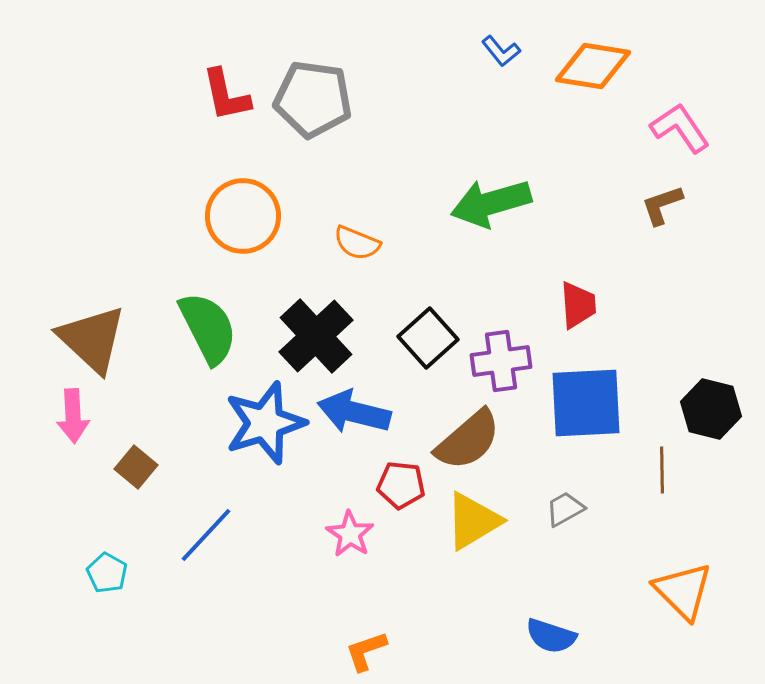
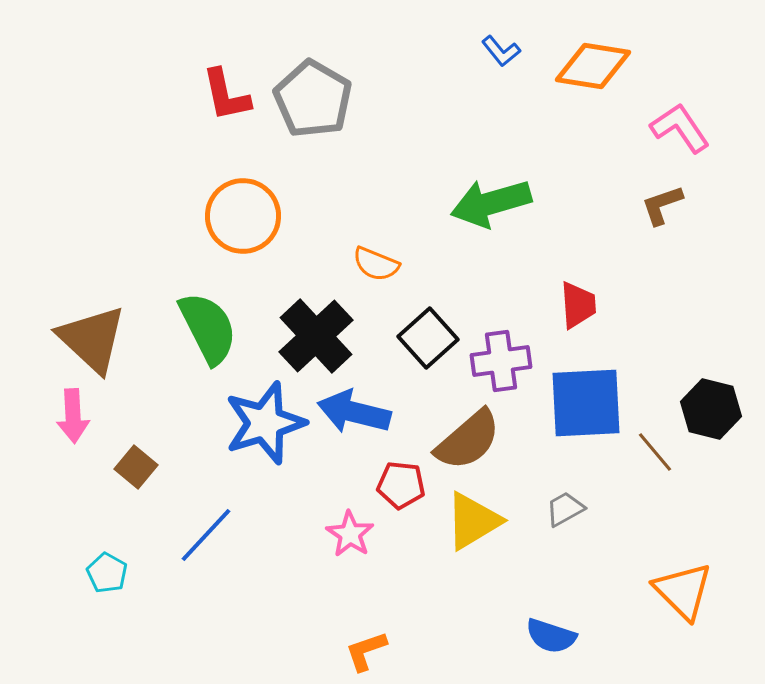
gray pentagon: rotated 22 degrees clockwise
orange semicircle: moved 19 px right, 21 px down
brown line: moved 7 px left, 18 px up; rotated 39 degrees counterclockwise
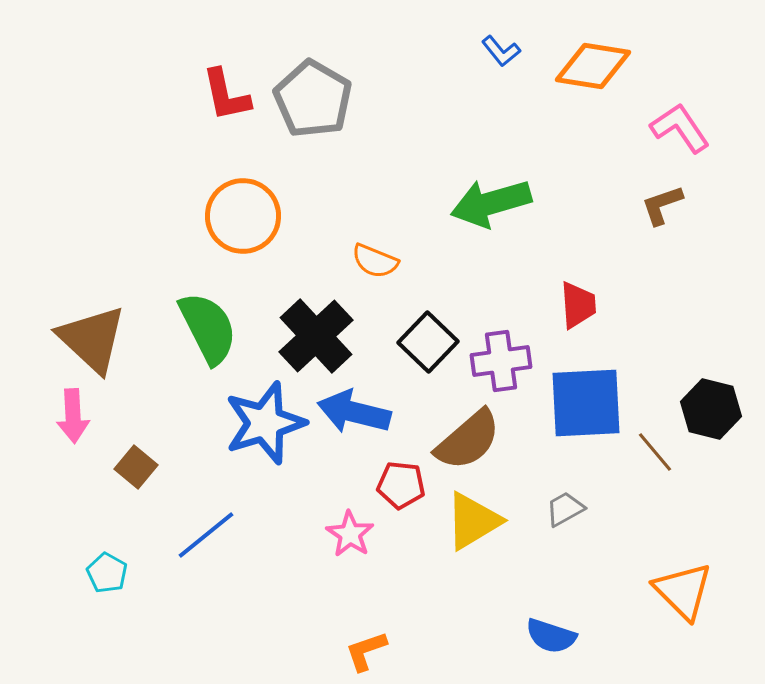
orange semicircle: moved 1 px left, 3 px up
black square: moved 4 px down; rotated 4 degrees counterclockwise
blue line: rotated 8 degrees clockwise
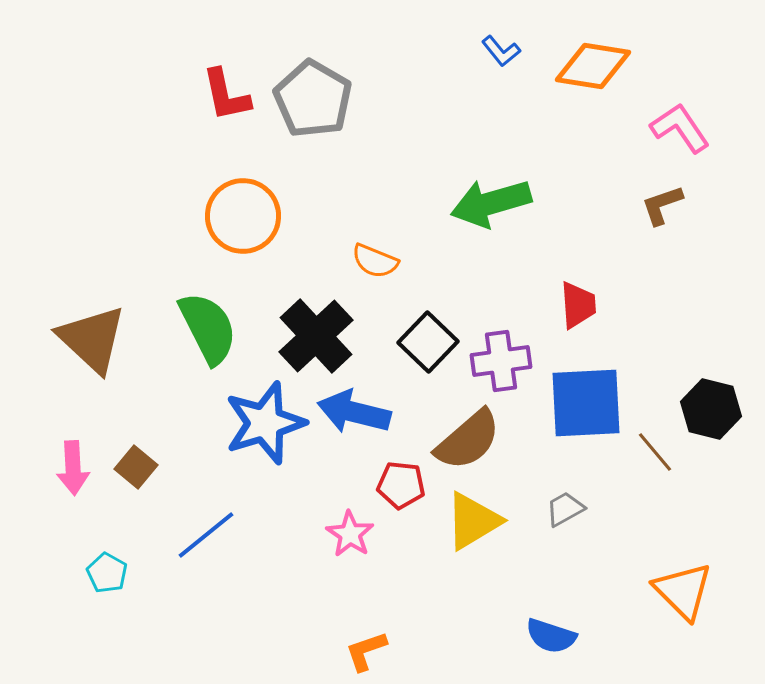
pink arrow: moved 52 px down
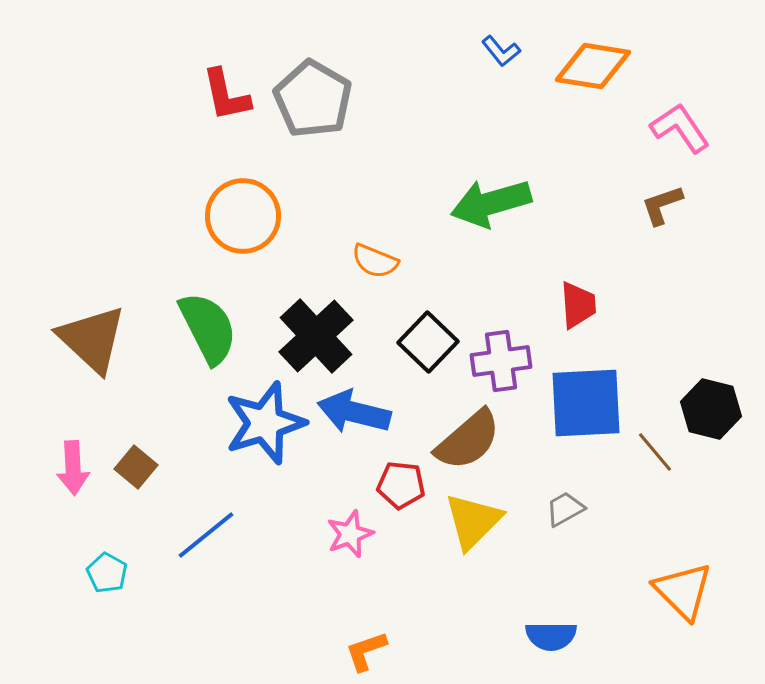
yellow triangle: rotated 14 degrees counterclockwise
pink star: rotated 18 degrees clockwise
blue semicircle: rotated 18 degrees counterclockwise
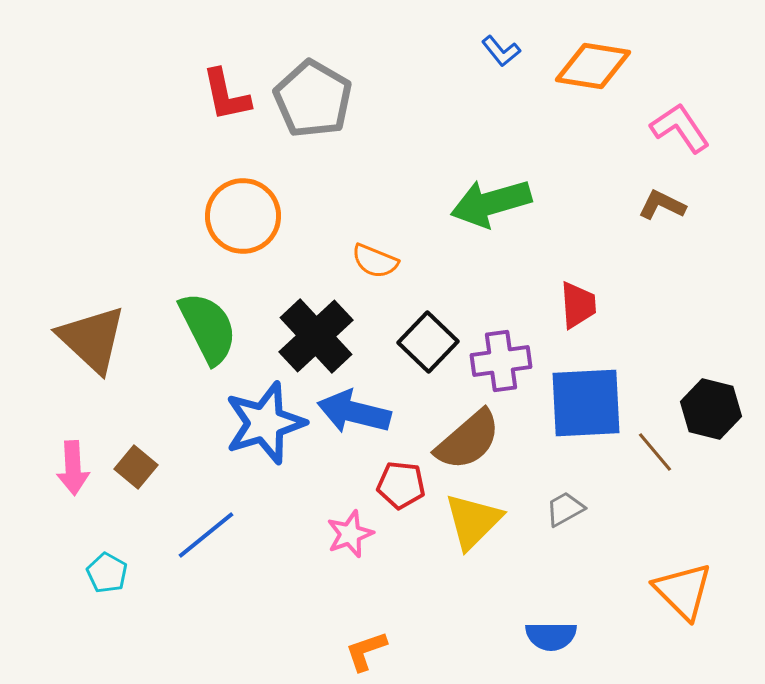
brown L-shape: rotated 45 degrees clockwise
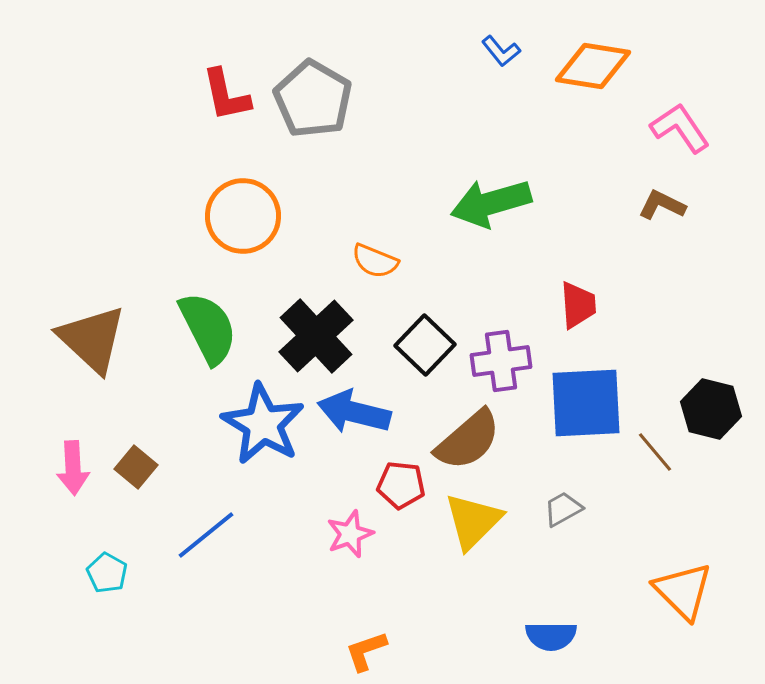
black square: moved 3 px left, 3 px down
blue star: moved 2 px left, 1 px down; rotated 24 degrees counterclockwise
gray trapezoid: moved 2 px left
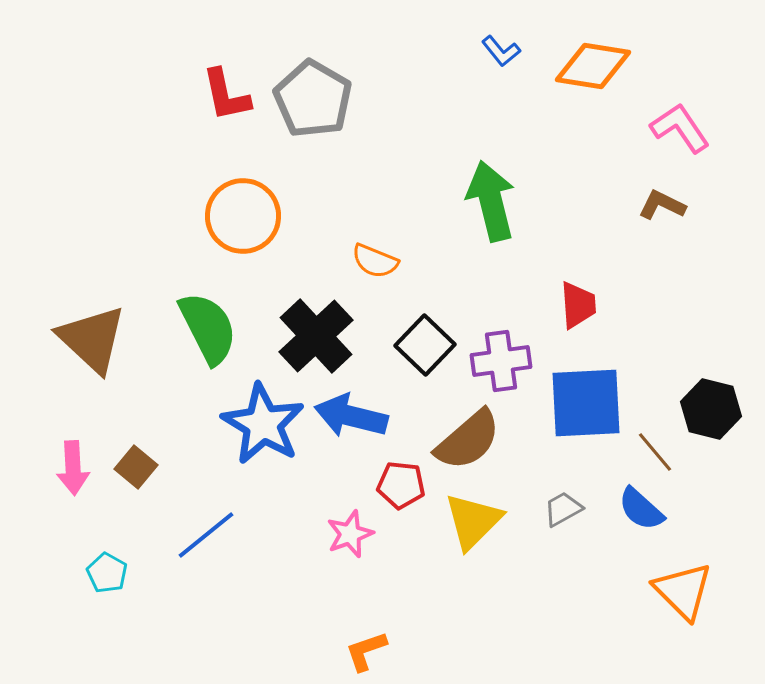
green arrow: moved 2 px up; rotated 92 degrees clockwise
blue arrow: moved 3 px left, 4 px down
blue semicircle: moved 90 px right, 127 px up; rotated 42 degrees clockwise
